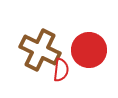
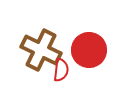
brown cross: moved 1 px right
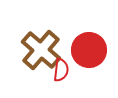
brown cross: rotated 15 degrees clockwise
